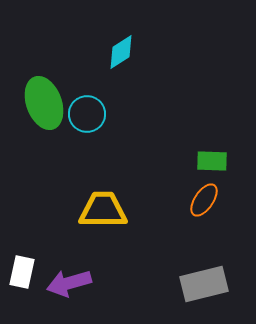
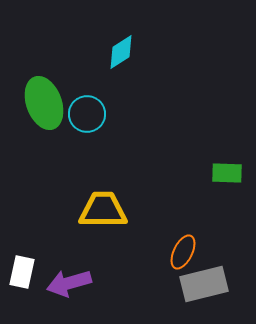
green rectangle: moved 15 px right, 12 px down
orange ellipse: moved 21 px left, 52 px down; rotated 8 degrees counterclockwise
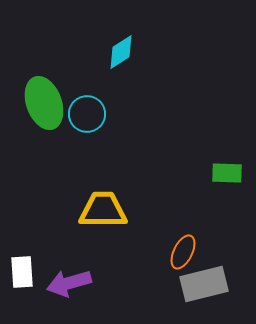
white rectangle: rotated 16 degrees counterclockwise
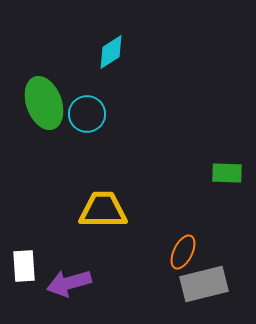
cyan diamond: moved 10 px left
white rectangle: moved 2 px right, 6 px up
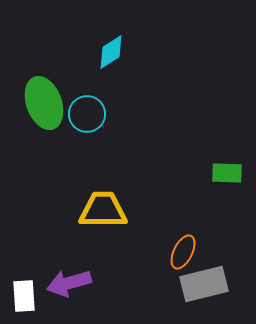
white rectangle: moved 30 px down
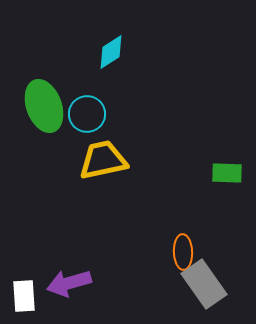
green ellipse: moved 3 px down
yellow trapezoid: moved 50 px up; rotated 12 degrees counterclockwise
orange ellipse: rotated 28 degrees counterclockwise
gray rectangle: rotated 69 degrees clockwise
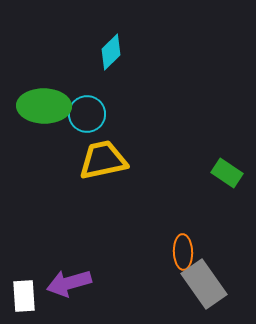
cyan diamond: rotated 12 degrees counterclockwise
green ellipse: rotated 69 degrees counterclockwise
green rectangle: rotated 32 degrees clockwise
